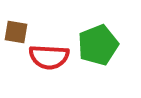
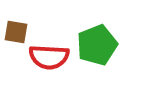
green pentagon: moved 1 px left
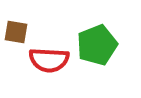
red semicircle: moved 3 px down
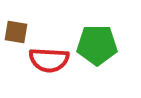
green pentagon: rotated 21 degrees clockwise
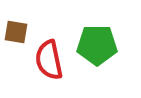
red semicircle: rotated 75 degrees clockwise
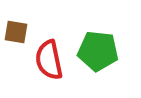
green pentagon: moved 1 px right, 6 px down; rotated 6 degrees clockwise
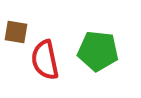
red semicircle: moved 4 px left
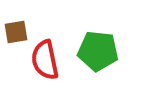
brown square: rotated 20 degrees counterclockwise
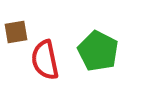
green pentagon: rotated 21 degrees clockwise
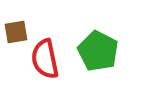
red semicircle: moved 1 px up
